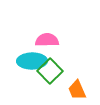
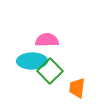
orange trapezoid: moved 2 px up; rotated 30 degrees clockwise
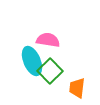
pink semicircle: moved 1 px right; rotated 10 degrees clockwise
cyan ellipse: rotated 68 degrees clockwise
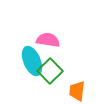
orange trapezoid: moved 3 px down
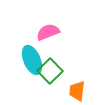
pink semicircle: moved 8 px up; rotated 30 degrees counterclockwise
cyan ellipse: moved 1 px up
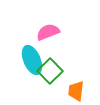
orange trapezoid: moved 1 px left
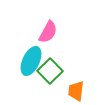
pink semicircle: rotated 140 degrees clockwise
cyan ellipse: moved 1 px left, 1 px down; rotated 48 degrees clockwise
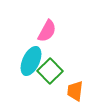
pink semicircle: moved 1 px left, 1 px up
orange trapezoid: moved 1 px left
